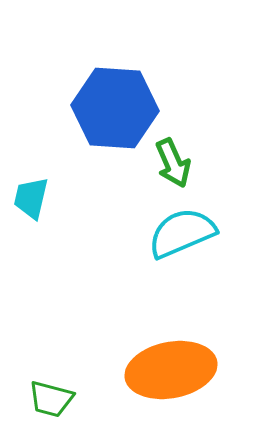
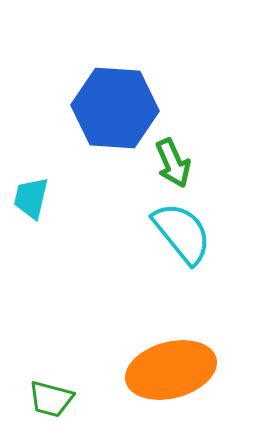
cyan semicircle: rotated 74 degrees clockwise
orange ellipse: rotated 4 degrees counterclockwise
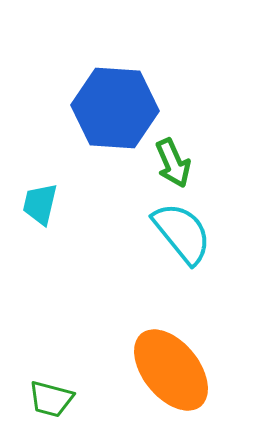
cyan trapezoid: moved 9 px right, 6 px down
orange ellipse: rotated 66 degrees clockwise
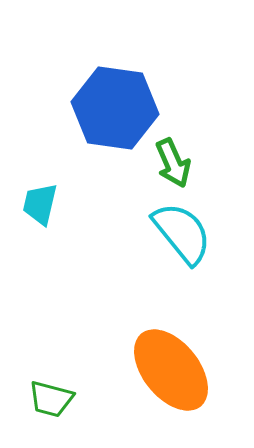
blue hexagon: rotated 4 degrees clockwise
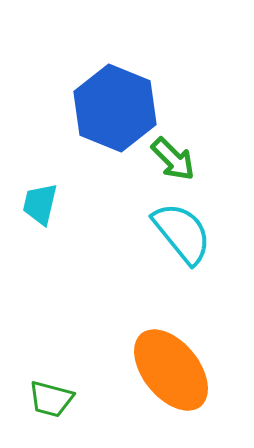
blue hexagon: rotated 14 degrees clockwise
green arrow: moved 4 px up; rotated 21 degrees counterclockwise
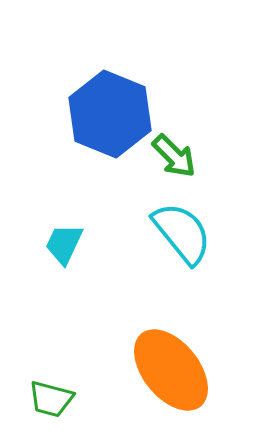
blue hexagon: moved 5 px left, 6 px down
green arrow: moved 1 px right, 3 px up
cyan trapezoid: moved 24 px right, 40 px down; rotated 12 degrees clockwise
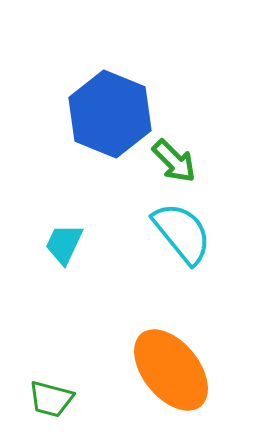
green arrow: moved 5 px down
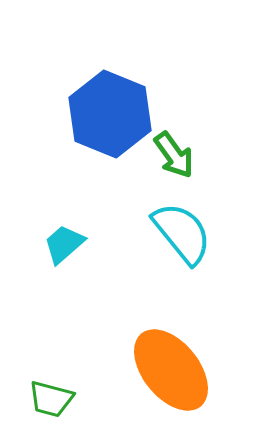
green arrow: moved 6 px up; rotated 9 degrees clockwise
cyan trapezoid: rotated 24 degrees clockwise
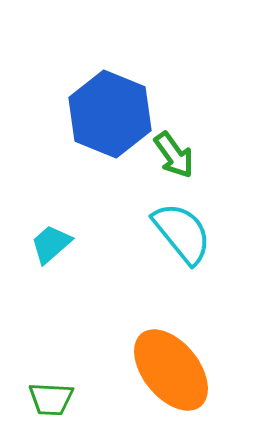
cyan trapezoid: moved 13 px left
green trapezoid: rotated 12 degrees counterclockwise
